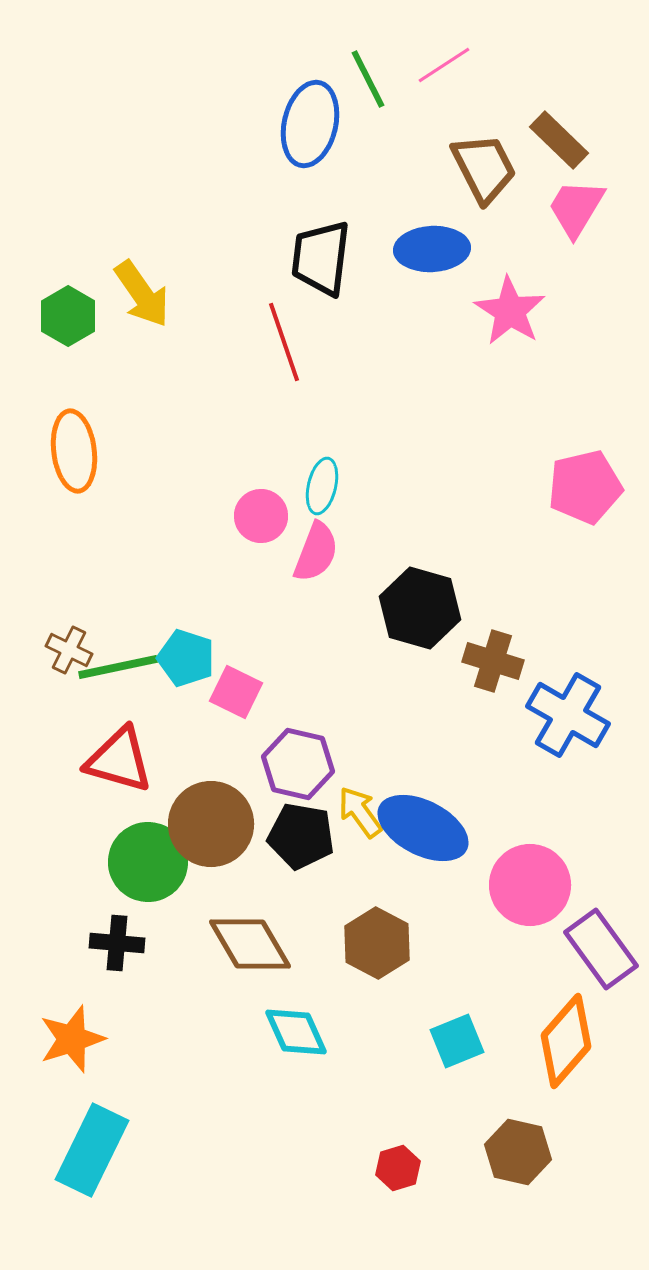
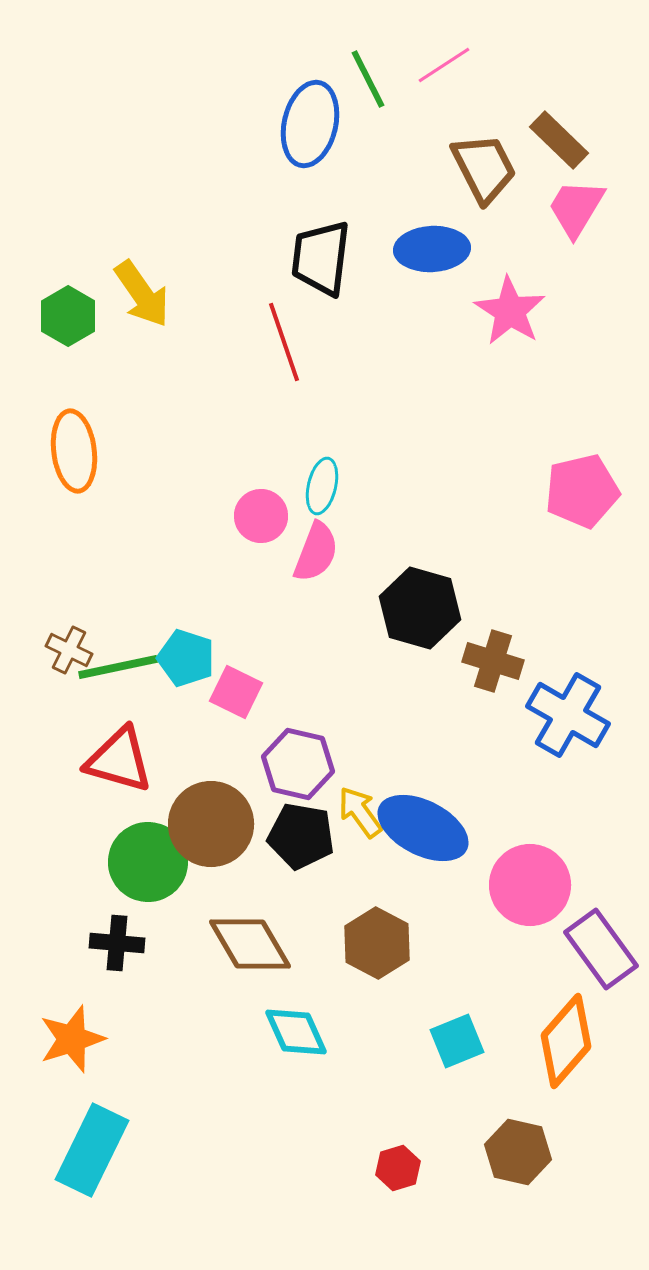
pink pentagon at (585, 487): moved 3 px left, 4 px down
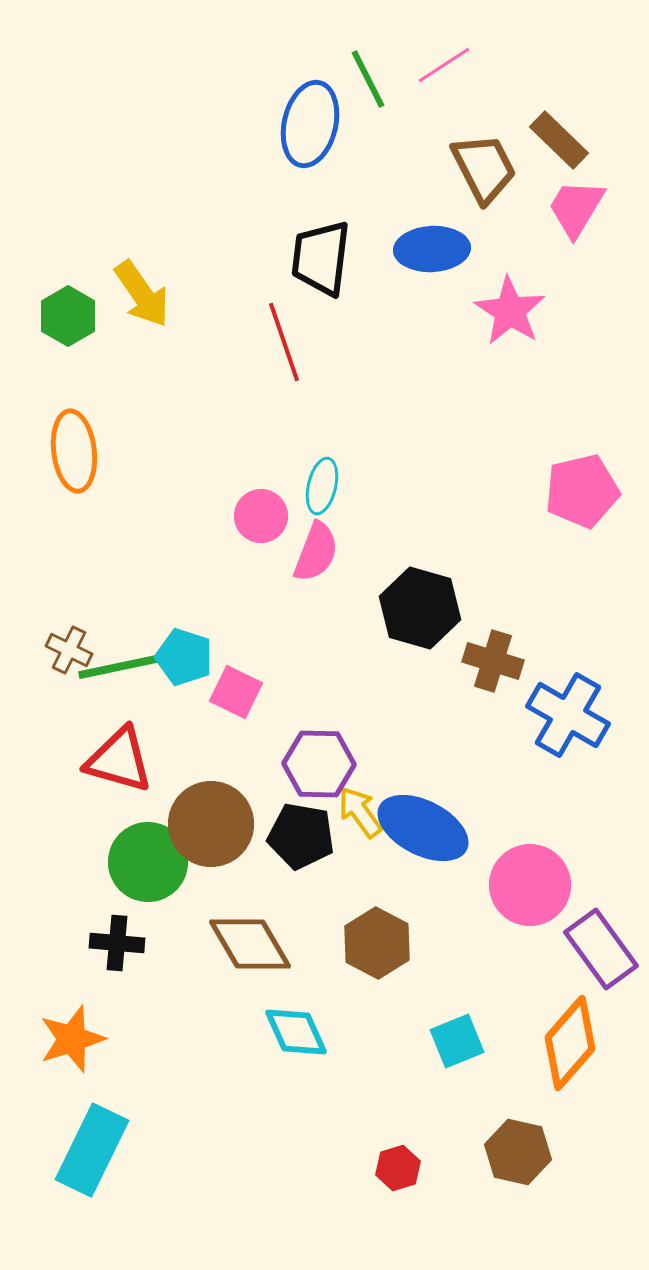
cyan pentagon at (186, 658): moved 2 px left, 1 px up
purple hexagon at (298, 764): moved 21 px right; rotated 12 degrees counterclockwise
orange diamond at (566, 1041): moved 4 px right, 2 px down
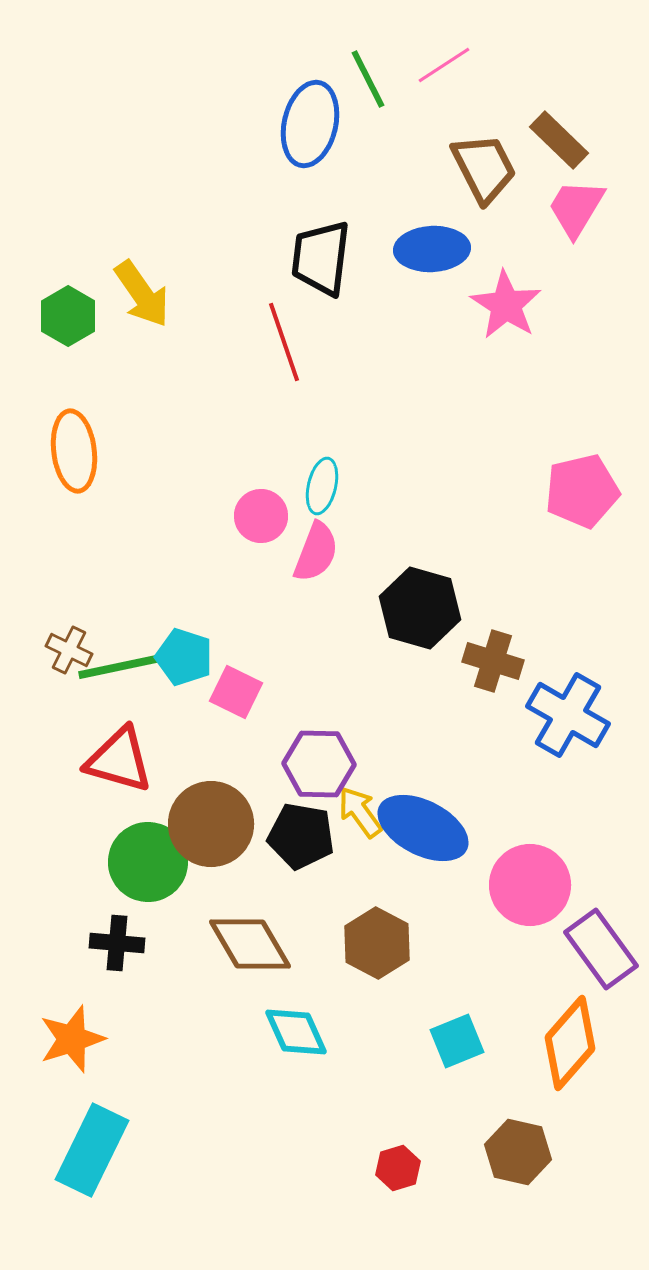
pink star at (510, 311): moved 4 px left, 6 px up
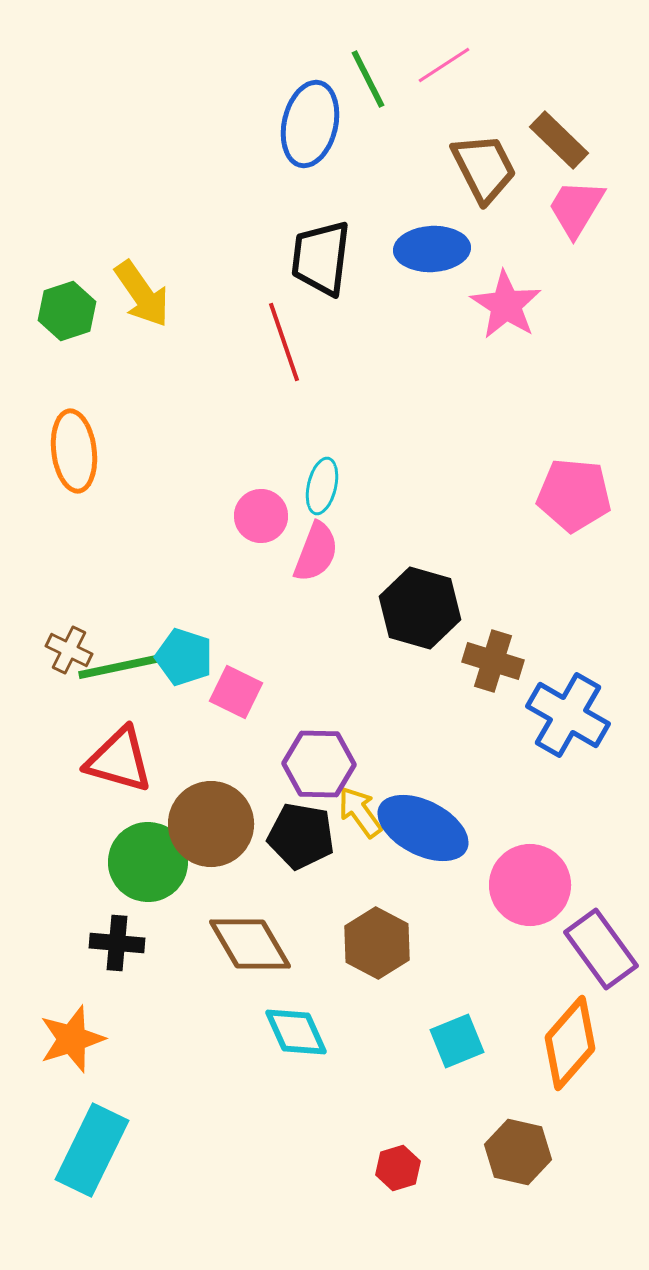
green hexagon at (68, 316): moved 1 px left, 5 px up; rotated 12 degrees clockwise
pink pentagon at (582, 491): moved 8 px left, 4 px down; rotated 18 degrees clockwise
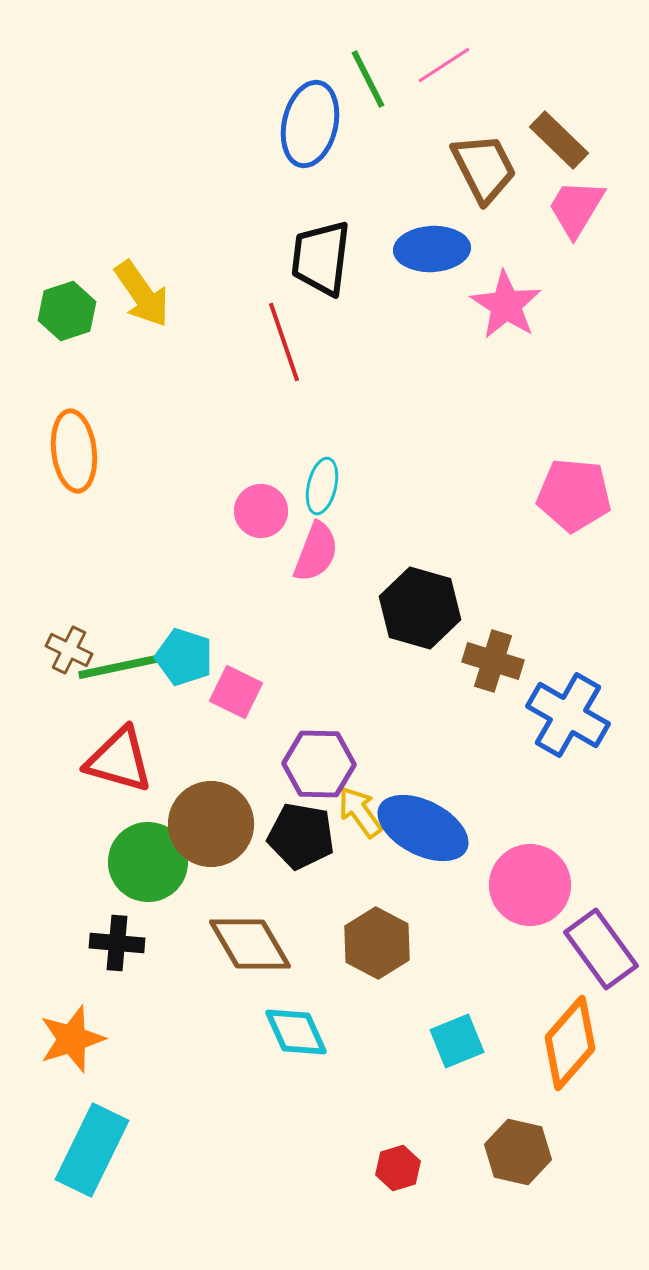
pink circle at (261, 516): moved 5 px up
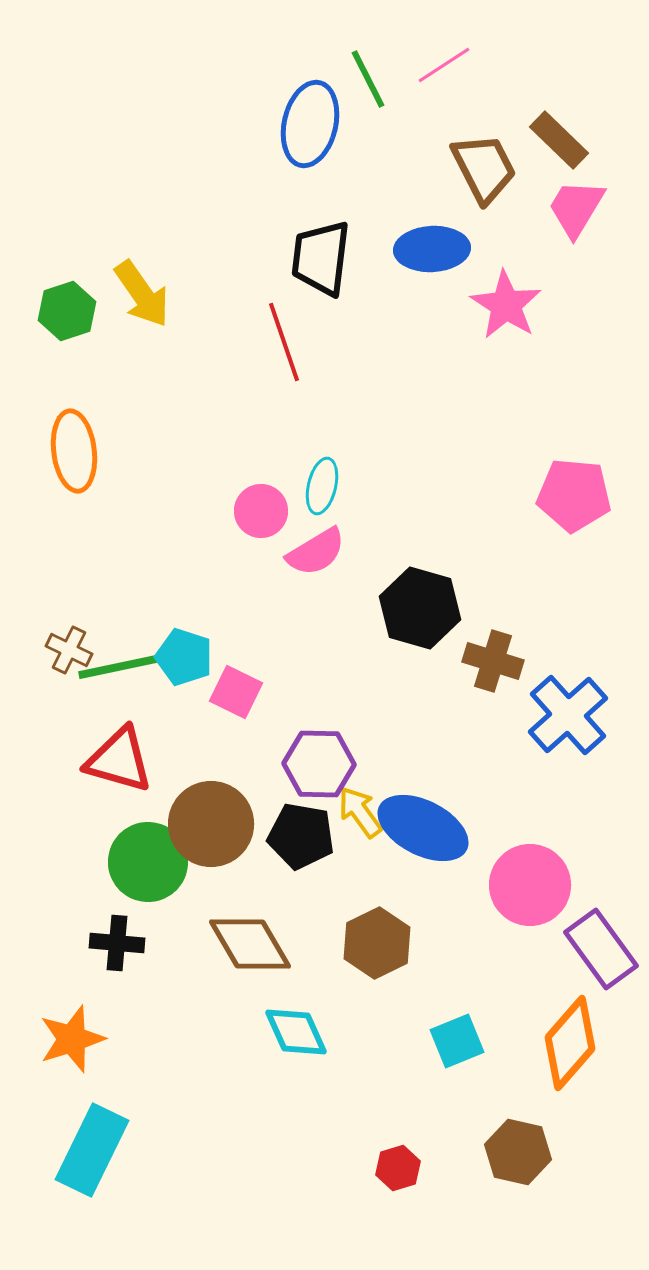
pink semicircle at (316, 552): rotated 38 degrees clockwise
blue cross at (568, 715): rotated 18 degrees clockwise
brown hexagon at (377, 943): rotated 6 degrees clockwise
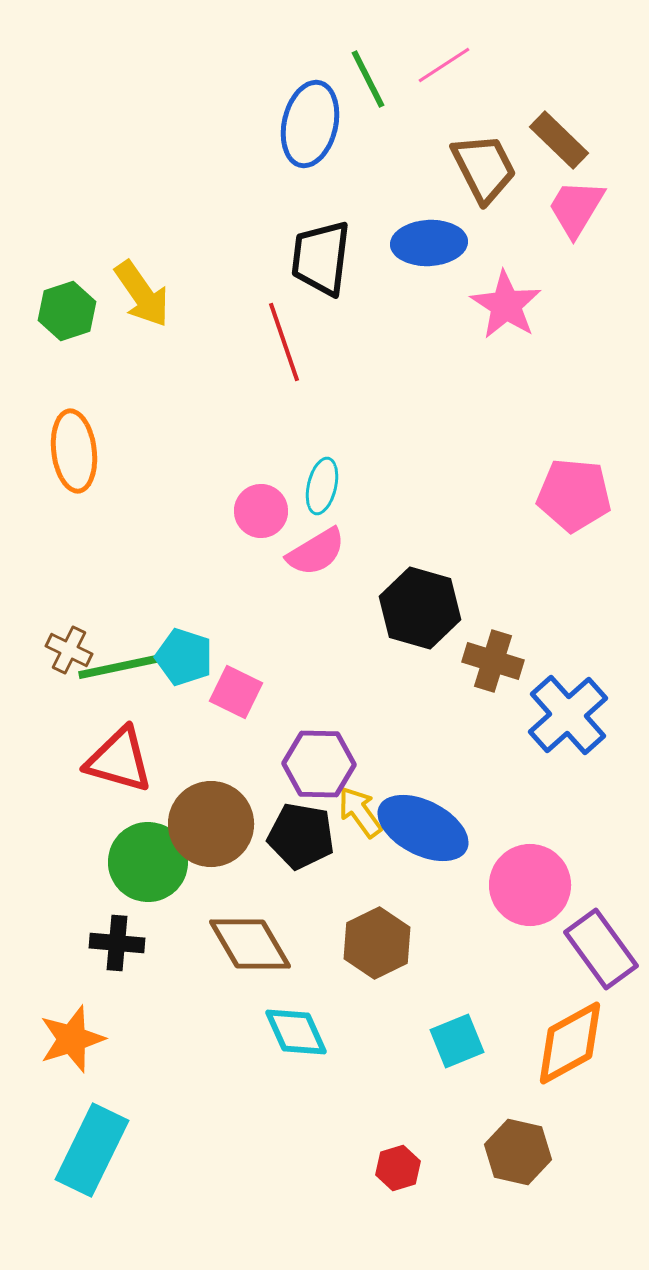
blue ellipse at (432, 249): moved 3 px left, 6 px up
orange diamond at (570, 1043): rotated 20 degrees clockwise
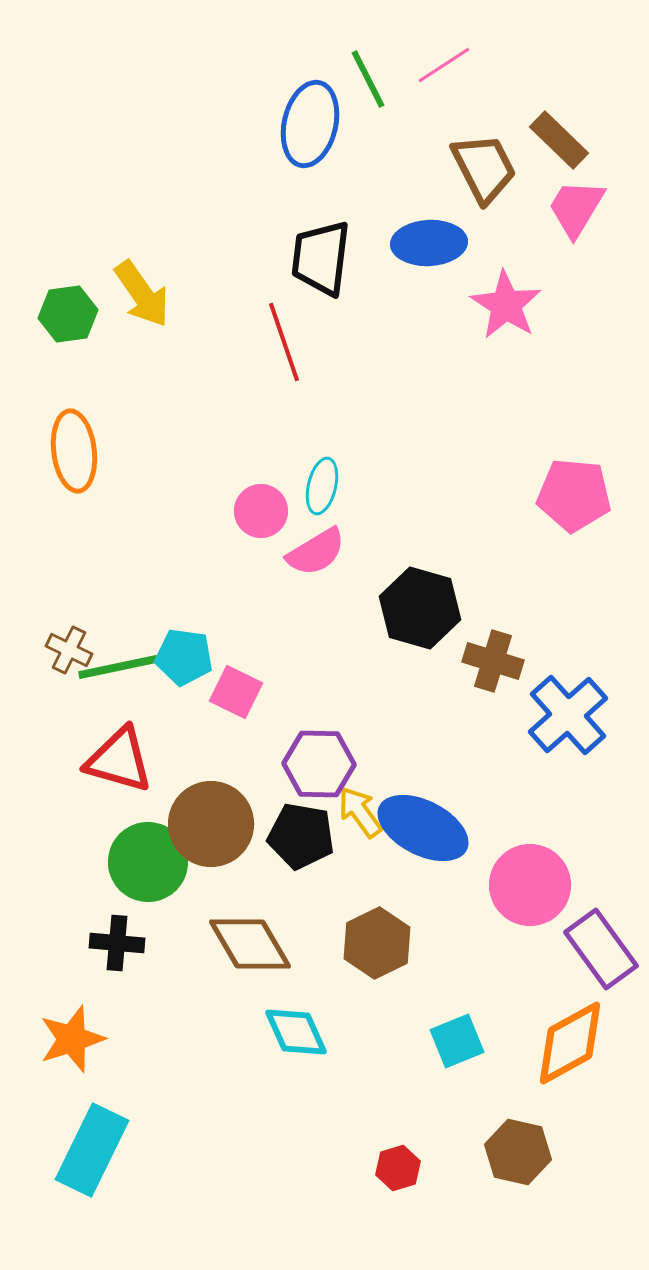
green hexagon at (67, 311): moved 1 px right, 3 px down; rotated 10 degrees clockwise
cyan pentagon at (184, 657): rotated 10 degrees counterclockwise
